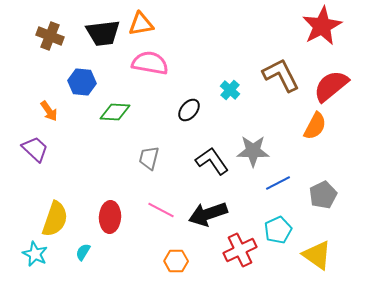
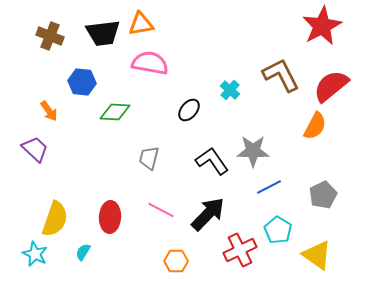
blue line: moved 9 px left, 4 px down
black arrow: rotated 153 degrees clockwise
cyan pentagon: rotated 16 degrees counterclockwise
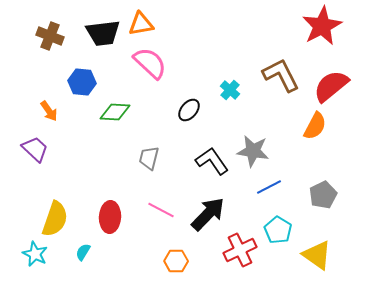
pink semicircle: rotated 33 degrees clockwise
gray star: rotated 8 degrees clockwise
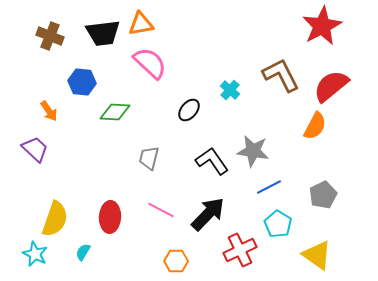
cyan pentagon: moved 6 px up
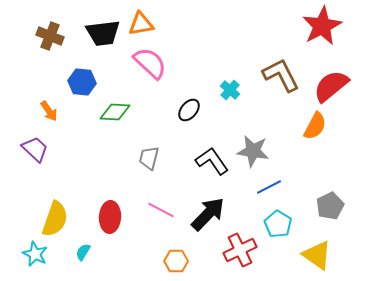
gray pentagon: moved 7 px right, 11 px down
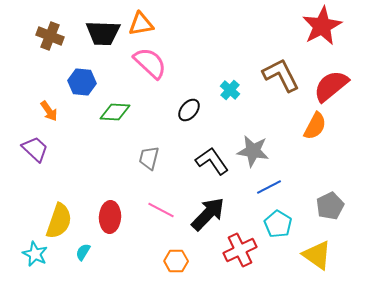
black trapezoid: rotated 9 degrees clockwise
yellow semicircle: moved 4 px right, 2 px down
